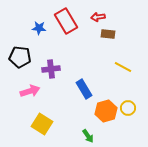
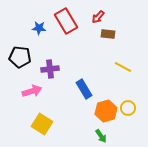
red arrow: rotated 40 degrees counterclockwise
purple cross: moved 1 px left
pink arrow: moved 2 px right
green arrow: moved 13 px right
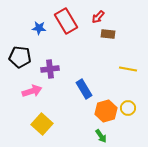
yellow line: moved 5 px right, 2 px down; rotated 18 degrees counterclockwise
yellow square: rotated 10 degrees clockwise
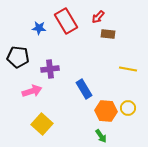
black pentagon: moved 2 px left
orange hexagon: rotated 20 degrees clockwise
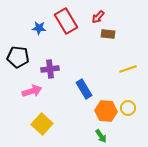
yellow line: rotated 30 degrees counterclockwise
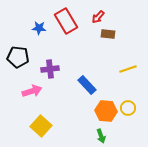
blue rectangle: moved 3 px right, 4 px up; rotated 12 degrees counterclockwise
yellow square: moved 1 px left, 2 px down
green arrow: rotated 16 degrees clockwise
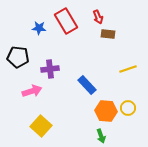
red arrow: rotated 64 degrees counterclockwise
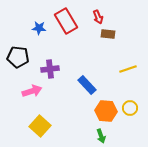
yellow circle: moved 2 px right
yellow square: moved 1 px left
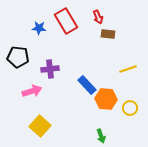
orange hexagon: moved 12 px up
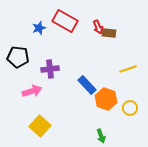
red arrow: moved 10 px down
red rectangle: moved 1 px left; rotated 30 degrees counterclockwise
blue star: rotated 24 degrees counterclockwise
brown rectangle: moved 1 px right, 1 px up
orange hexagon: rotated 15 degrees clockwise
